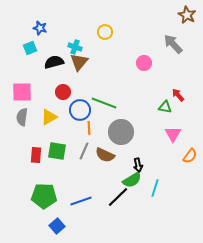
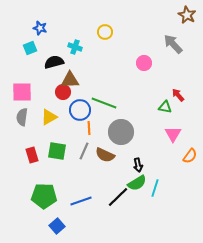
brown triangle: moved 9 px left, 18 px down; rotated 48 degrees clockwise
red rectangle: moved 4 px left; rotated 21 degrees counterclockwise
green semicircle: moved 5 px right, 3 px down
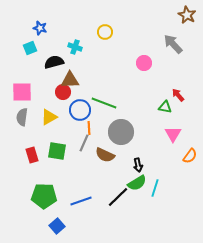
gray line: moved 8 px up
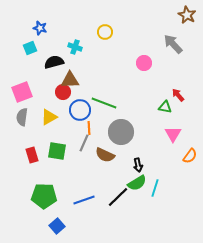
pink square: rotated 20 degrees counterclockwise
blue line: moved 3 px right, 1 px up
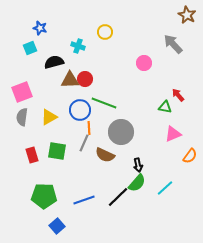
cyan cross: moved 3 px right, 1 px up
red circle: moved 22 px right, 13 px up
pink triangle: rotated 36 degrees clockwise
green semicircle: rotated 18 degrees counterclockwise
cyan line: moved 10 px right; rotated 30 degrees clockwise
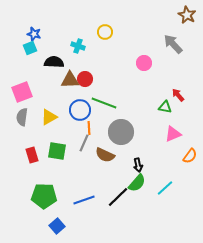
blue star: moved 6 px left, 6 px down
black semicircle: rotated 18 degrees clockwise
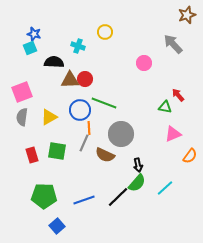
brown star: rotated 24 degrees clockwise
gray circle: moved 2 px down
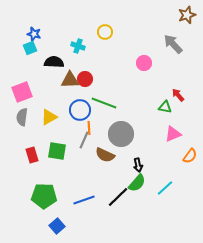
gray line: moved 3 px up
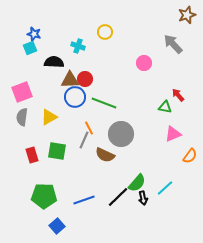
blue circle: moved 5 px left, 13 px up
orange line: rotated 24 degrees counterclockwise
black arrow: moved 5 px right, 33 px down
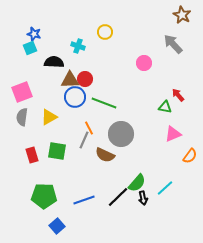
brown star: moved 5 px left; rotated 24 degrees counterclockwise
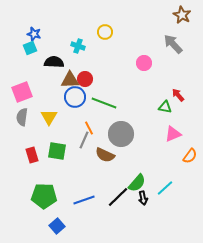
yellow triangle: rotated 30 degrees counterclockwise
